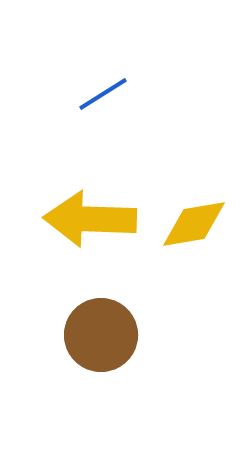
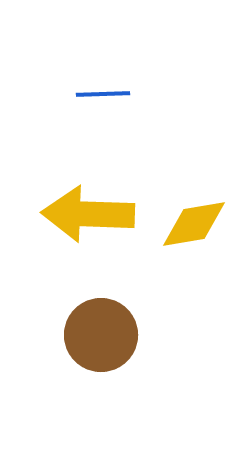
blue line: rotated 30 degrees clockwise
yellow arrow: moved 2 px left, 5 px up
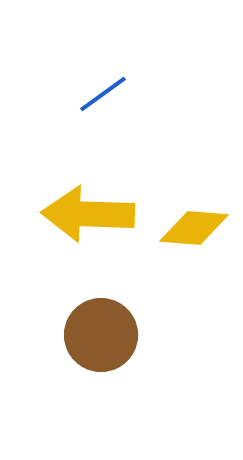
blue line: rotated 34 degrees counterclockwise
yellow diamond: moved 4 px down; rotated 14 degrees clockwise
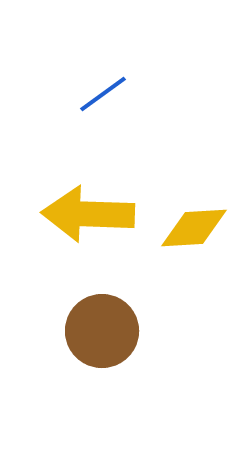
yellow diamond: rotated 8 degrees counterclockwise
brown circle: moved 1 px right, 4 px up
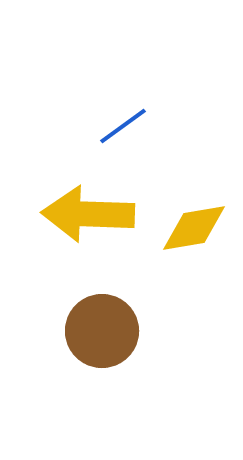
blue line: moved 20 px right, 32 px down
yellow diamond: rotated 6 degrees counterclockwise
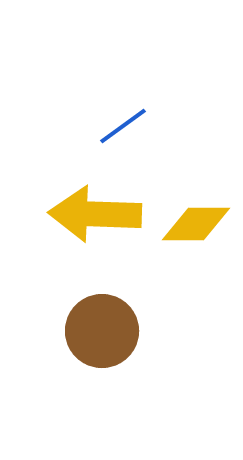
yellow arrow: moved 7 px right
yellow diamond: moved 2 px right, 4 px up; rotated 10 degrees clockwise
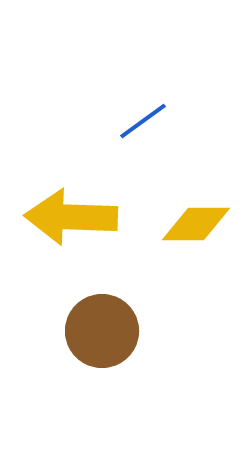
blue line: moved 20 px right, 5 px up
yellow arrow: moved 24 px left, 3 px down
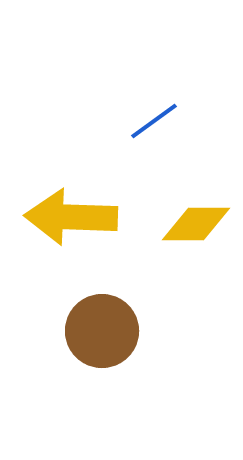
blue line: moved 11 px right
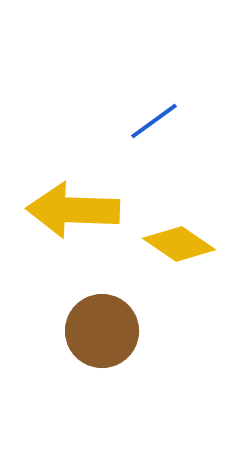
yellow arrow: moved 2 px right, 7 px up
yellow diamond: moved 17 px left, 20 px down; rotated 34 degrees clockwise
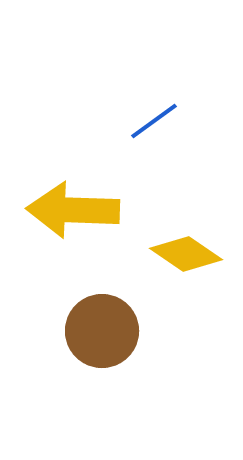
yellow diamond: moved 7 px right, 10 px down
